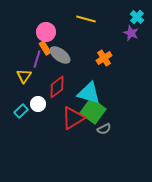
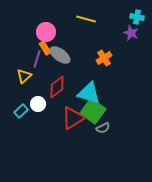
cyan cross: rotated 32 degrees counterclockwise
yellow triangle: rotated 14 degrees clockwise
gray semicircle: moved 1 px left, 1 px up
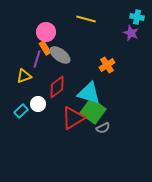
orange cross: moved 3 px right, 7 px down
yellow triangle: rotated 21 degrees clockwise
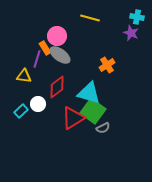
yellow line: moved 4 px right, 1 px up
pink circle: moved 11 px right, 4 px down
yellow triangle: rotated 28 degrees clockwise
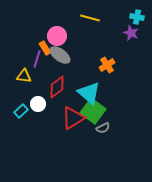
cyan triangle: rotated 25 degrees clockwise
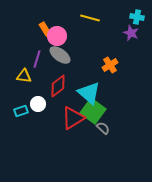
orange rectangle: moved 19 px up
orange cross: moved 3 px right
red diamond: moved 1 px right, 1 px up
cyan rectangle: rotated 24 degrees clockwise
gray semicircle: rotated 112 degrees counterclockwise
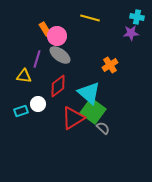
purple star: rotated 28 degrees counterclockwise
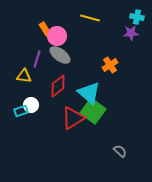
white circle: moved 7 px left, 1 px down
gray semicircle: moved 17 px right, 23 px down
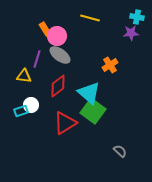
red triangle: moved 8 px left, 5 px down
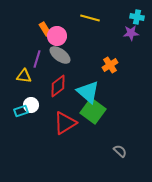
cyan triangle: moved 1 px left, 1 px up
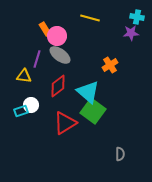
gray semicircle: moved 3 px down; rotated 48 degrees clockwise
